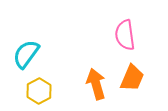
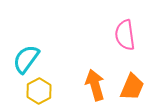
cyan semicircle: moved 5 px down
orange trapezoid: moved 9 px down
orange arrow: moved 1 px left, 1 px down
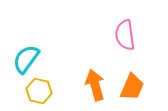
yellow hexagon: rotated 20 degrees counterclockwise
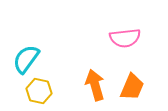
pink semicircle: moved 3 px down; rotated 88 degrees counterclockwise
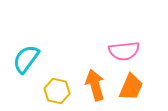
pink semicircle: moved 1 px left, 13 px down
orange trapezoid: moved 1 px left
yellow hexagon: moved 18 px right
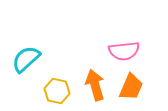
cyan semicircle: rotated 12 degrees clockwise
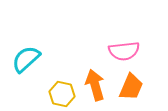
yellow hexagon: moved 5 px right, 3 px down
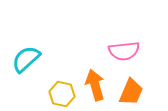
orange trapezoid: moved 5 px down
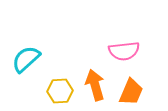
yellow hexagon: moved 2 px left, 3 px up; rotated 15 degrees counterclockwise
